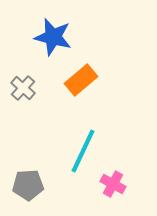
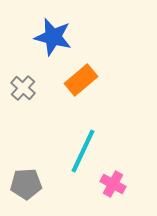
gray pentagon: moved 2 px left, 1 px up
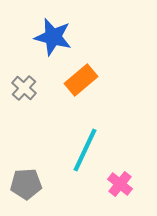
gray cross: moved 1 px right
cyan line: moved 2 px right, 1 px up
pink cross: moved 7 px right; rotated 10 degrees clockwise
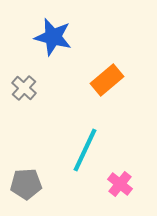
orange rectangle: moved 26 px right
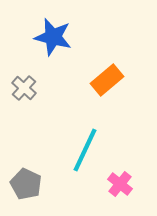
gray pentagon: rotated 28 degrees clockwise
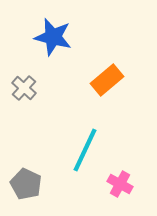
pink cross: rotated 10 degrees counterclockwise
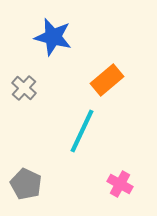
cyan line: moved 3 px left, 19 px up
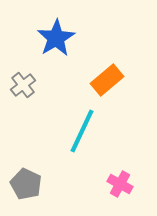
blue star: moved 3 px right, 1 px down; rotated 27 degrees clockwise
gray cross: moved 1 px left, 3 px up; rotated 10 degrees clockwise
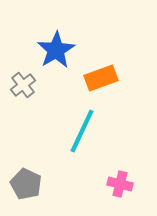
blue star: moved 12 px down
orange rectangle: moved 6 px left, 2 px up; rotated 20 degrees clockwise
pink cross: rotated 15 degrees counterclockwise
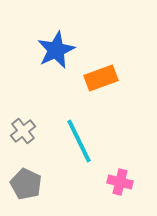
blue star: rotated 6 degrees clockwise
gray cross: moved 46 px down
cyan line: moved 3 px left, 10 px down; rotated 51 degrees counterclockwise
pink cross: moved 2 px up
